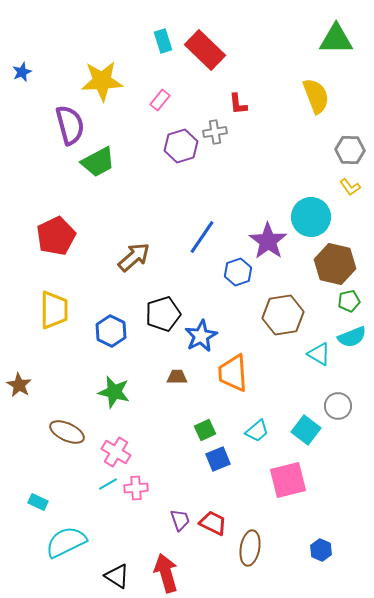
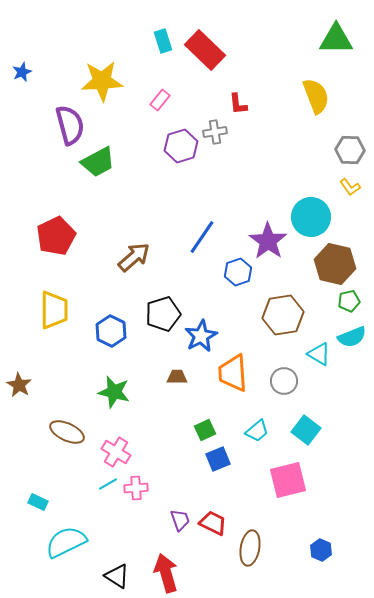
gray circle at (338, 406): moved 54 px left, 25 px up
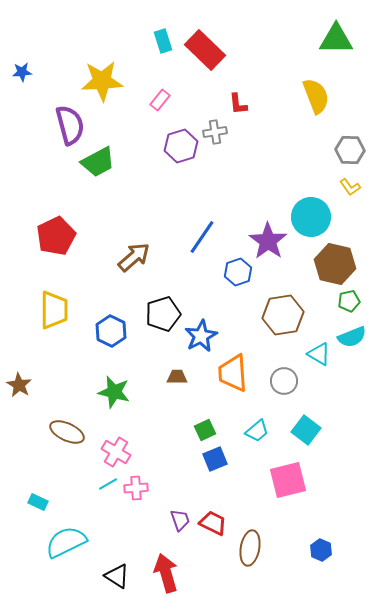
blue star at (22, 72): rotated 18 degrees clockwise
blue square at (218, 459): moved 3 px left
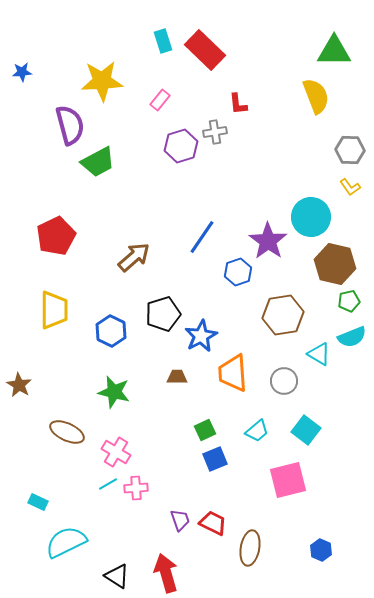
green triangle at (336, 39): moved 2 px left, 12 px down
